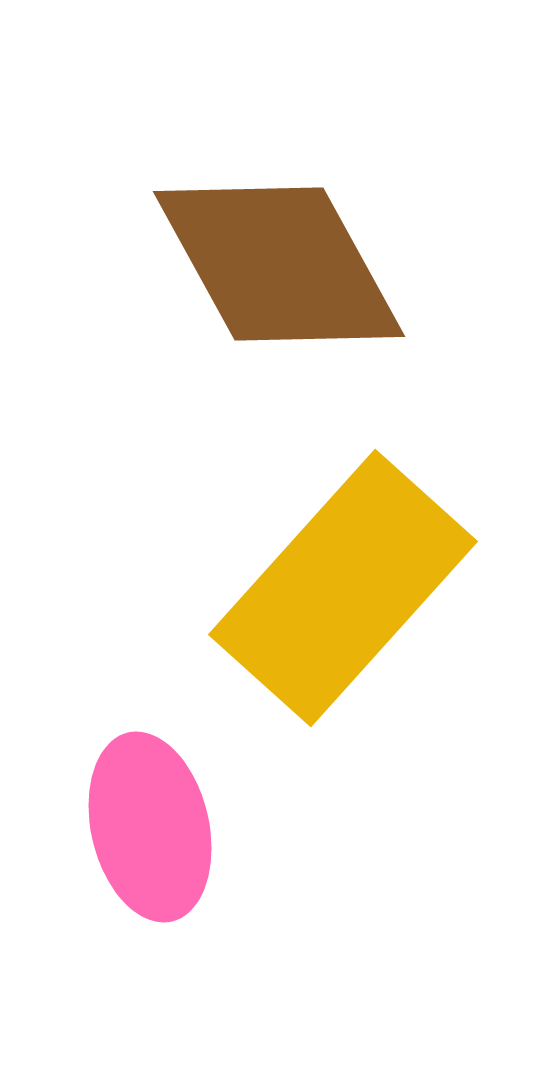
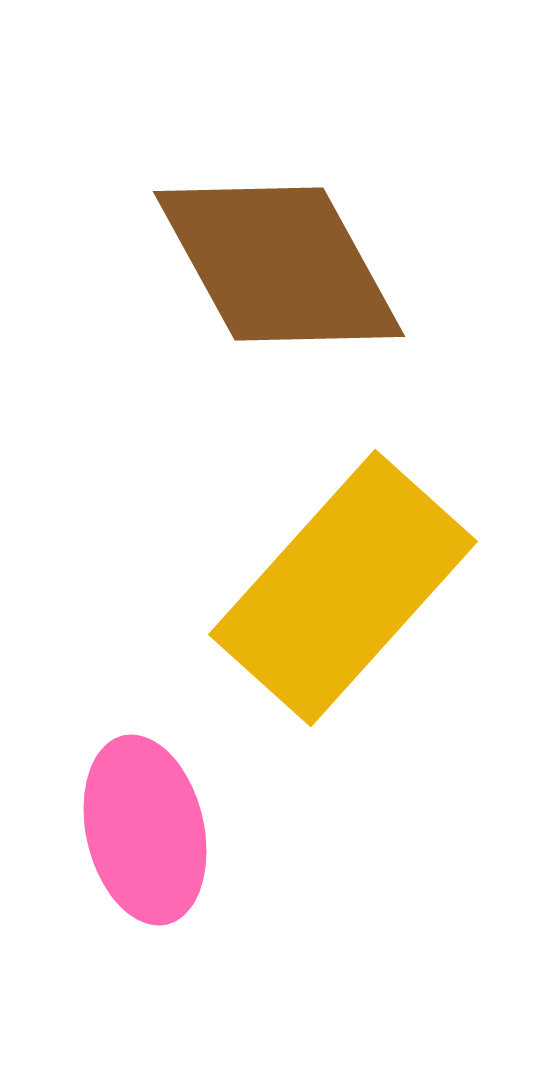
pink ellipse: moved 5 px left, 3 px down
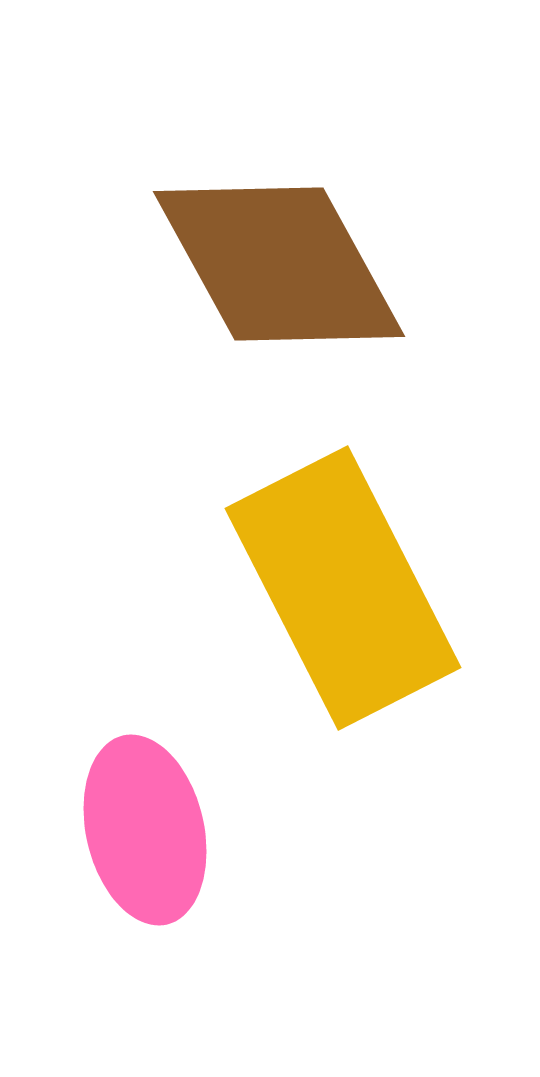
yellow rectangle: rotated 69 degrees counterclockwise
